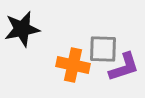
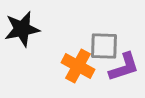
gray square: moved 1 px right, 3 px up
orange cross: moved 5 px right, 1 px down; rotated 16 degrees clockwise
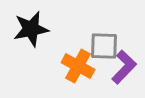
black star: moved 9 px right
purple L-shape: rotated 28 degrees counterclockwise
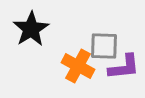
black star: rotated 21 degrees counterclockwise
purple L-shape: rotated 40 degrees clockwise
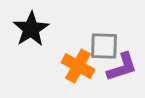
purple L-shape: moved 2 px left; rotated 12 degrees counterclockwise
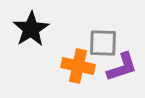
gray square: moved 1 px left, 3 px up
orange cross: rotated 16 degrees counterclockwise
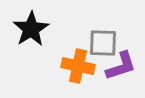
purple L-shape: moved 1 px left, 1 px up
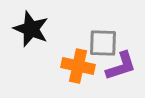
black star: rotated 18 degrees counterclockwise
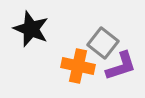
gray square: rotated 36 degrees clockwise
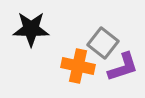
black star: rotated 21 degrees counterclockwise
purple L-shape: moved 2 px right, 1 px down
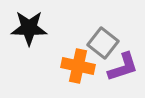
black star: moved 2 px left, 1 px up
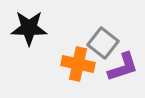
orange cross: moved 2 px up
